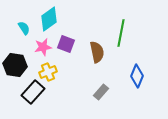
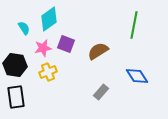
green line: moved 13 px right, 8 px up
pink star: moved 1 px down
brown semicircle: moved 1 px right, 1 px up; rotated 110 degrees counterclockwise
blue diamond: rotated 55 degrees counterclockwise
black rectangle: moved 17 px left, 5 px down; rotated 50 degrees counterclockwise
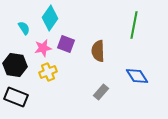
cyan diamond: moved 1 px right, 1 px up; rotated 20 degrees counterclockwise
brown semicircle: rotated 60 degrees counterclockwise
black rectangle: rotated 60 degrees counterclockwise
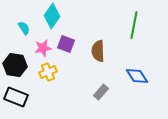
cyan diamond: moved 2 px right, 2 px up
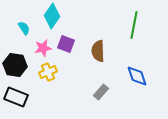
blue diamond: rotated 15 degrees clockwise
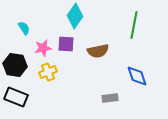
cyan diamond: moved 23 px right
purple square: rotated 18 degrees counterclockwise
brown semicircle: rotated 100 degrees counterclockwise
gray rectangle: moved 9 px right, 6 px down; rotated 42 degrees clockwise
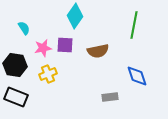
purple square: moved 1 px left, 1 px down
yellow cross: moved 2 px down
gray rectangle: moved 1 px up
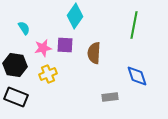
brown semicircle: moved 4 px left, 2 px down; rotated 105 degrees clockwise
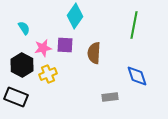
black hexagon: moved 7 px right; rotated 20 degrees clockwise
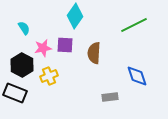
green line: rotated 52 degrees clockwise
yellow cross: moved 1 px right, 2 px down
black rectangle: moved 1 px left, 4 px up
